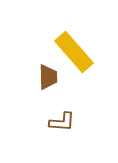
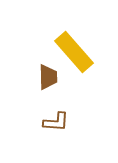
brown L-shape: moved 6 px left
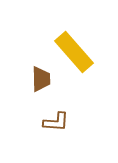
brown trapezoid: moved 7 px left, 2 px down
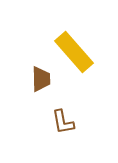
brown L-shape: moved 7 px right; rotated 76 degrees clockwise
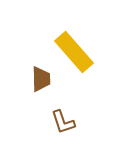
brown L-shape: rotated 8 degrees counterclockwise
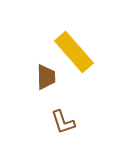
brown trapezoid: moved 5 px right, 2 px up
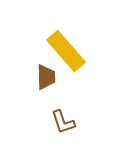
yellow rectangle: moved 8 px left, 1 px up
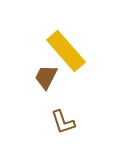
brown trapezoid: rotated 152 degrees counterclockwise
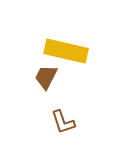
yellow rectangle: rotated 36 degrees counterclockwise
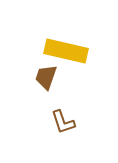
brown trapezoid: rotated 8 degrees counterclockwise
